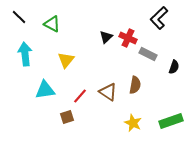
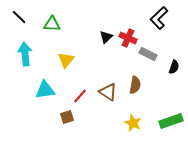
green triangle: rotated 24 degrees counterclockwise
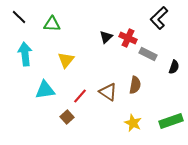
brown square: rotated 24 degrees counterclockwise
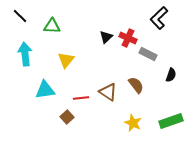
black line: moved 1 px right, 1 px up
green triangle: moved 2 px down
black semicircle: moved 3 px left, 8 px down
brown semicircle: moved 1 px right; rotated 48 degrees counterclockwise
red line: moved 1 px right, 2 px down; rotated 42 degrees clockwise
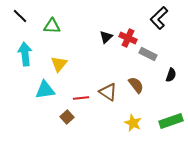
yellow triangle: moved 7 px left, 4 px down
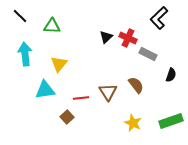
brown triangle: rotated 24 degrees clockwise
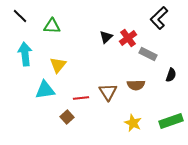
red cross: rotated 30 degrees clockwise
yellow triangle: moved 1 px left, 1 px down
brown semicircle: rotated 126 degrees clockwise
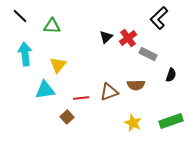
brown triangle: moved 1 px right; rotated 42 degrees clockwise
